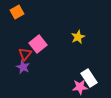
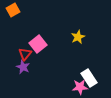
orange square: moved 4 px left, 2 px up
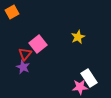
orange square: moved 1 px left, 2 px down
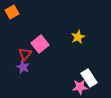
pink square: moved 2 px right
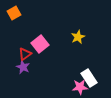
orange square: moved 2 px right, 1 px down
red triangle: rotated 16 degrees clockwise
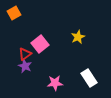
purple star: moved 2 px right, 1 px up
pink star: moved 25 px left, 4 px up
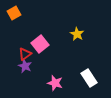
yellow star: moved 1 px left, 3 px up; rotated 16 degrees counterclockwise
pink star: rotated 21 degrees clockwise
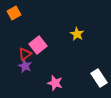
pink square: moved 2 px left, 1 px down
white rectangle: moved 10 px right
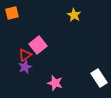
orange square: moved 2 px left; rotated 16 degrees clockwise
yellow star: moved 3 px left, 19 px up
red triangle: moved 1 px down
purple star: moved 1 px down; rotated 24 degrees clockwise
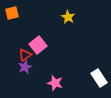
yellow star: moved 6 px left, 2 px down
